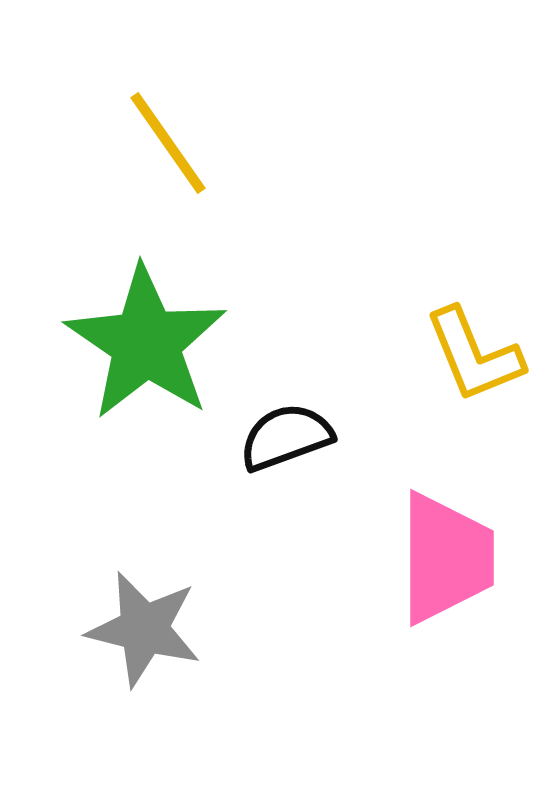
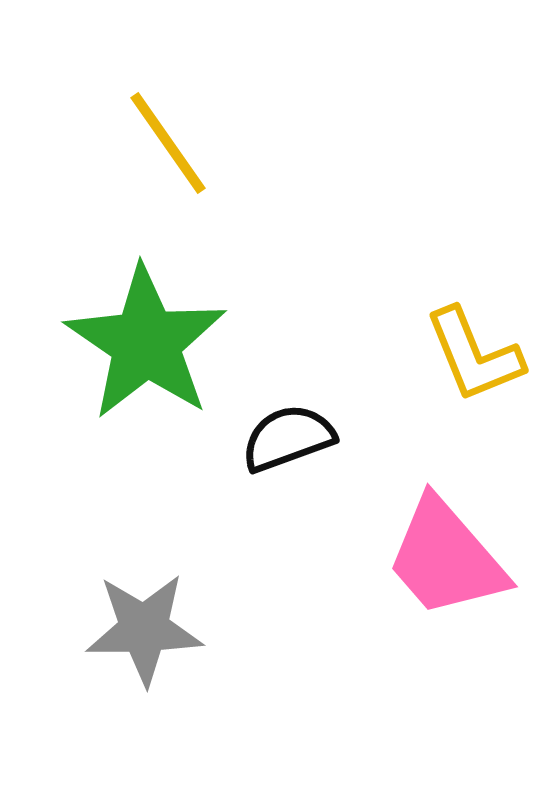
black semicircle: moved 2 px right, 1 px down
pink trapezoid: rotated 139 degrees clockwise
gray star: rotated 15 degrees counterclockwise
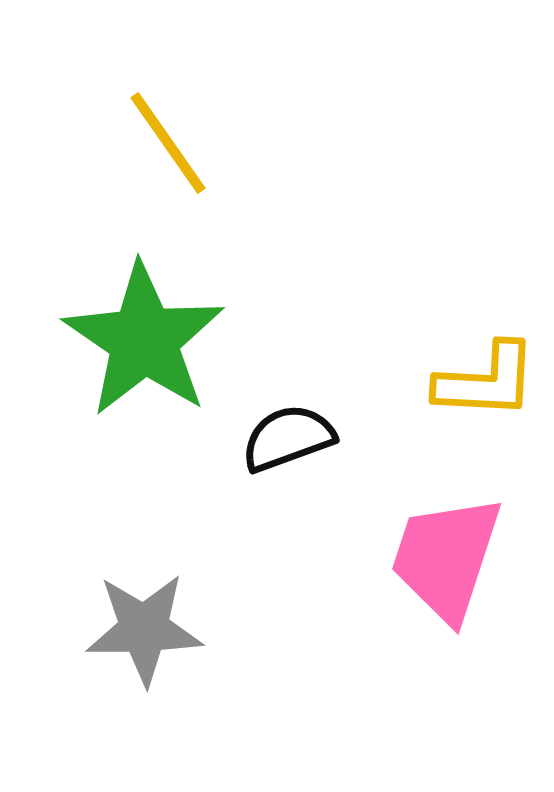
green star: moved 2 px left, 3 px up
yellow L-shape: moved 12 px right, 26 px down; rotated 65 degrees counterclockwise
pink trapezoid: rotated 59 degrees clockwise
